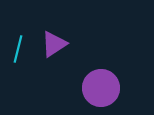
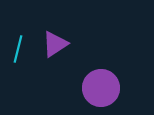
purple triangle: moved 1 px right
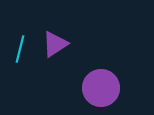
cyan line: moved 2 px right
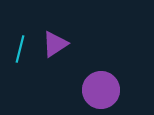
purple circle: moved 2 px down
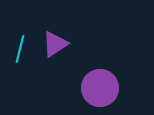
purple circle: moved 1 px left, 2 px up
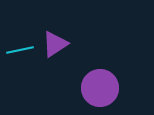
cyan line: moved 1 px down; rotated 64 degrees clockwise
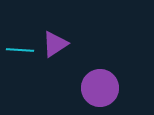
cyan line: rotated 16 degrees clockwise
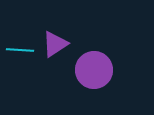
purple circle: moved 6 px left, 18 px up
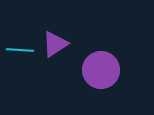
purple circle: moved 7 px right
